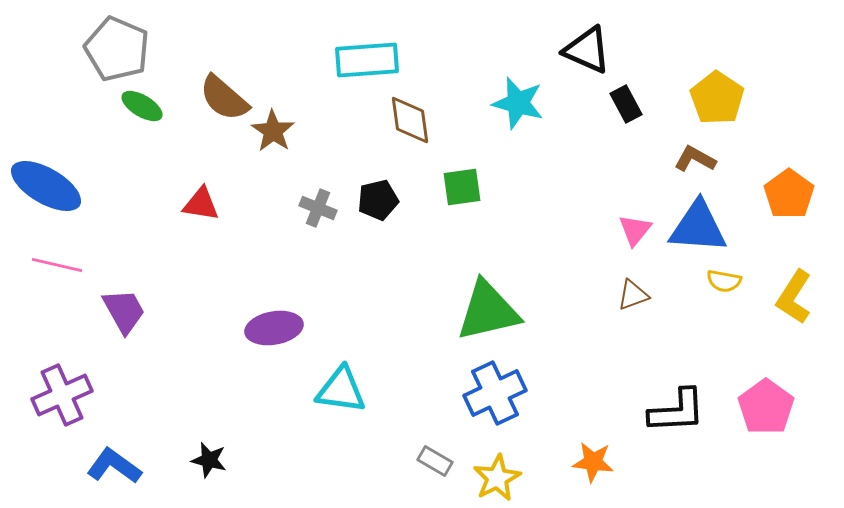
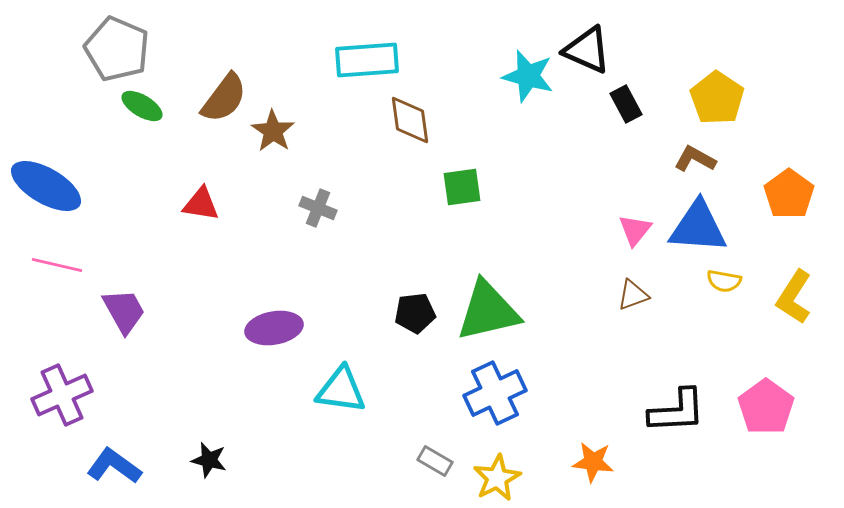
brown semicircle: rotated 94 degrees counterclockwise
cyan star: moved 10 px right, 27 px up
black pentagon: moved 37 px right, 113 px down; rotated 6 degrees clockwise
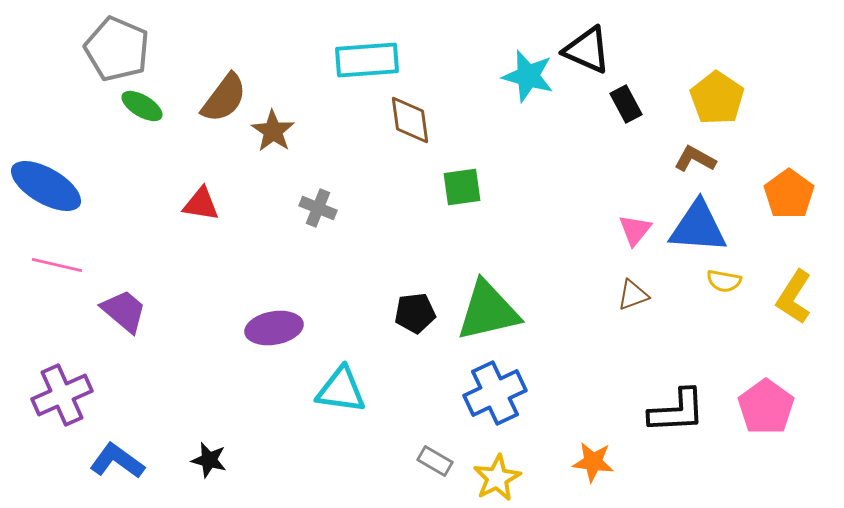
purple trapezoid: rotated 21 degrees counterclockwise
blue L-shape: moved 3 px right, 5 px up
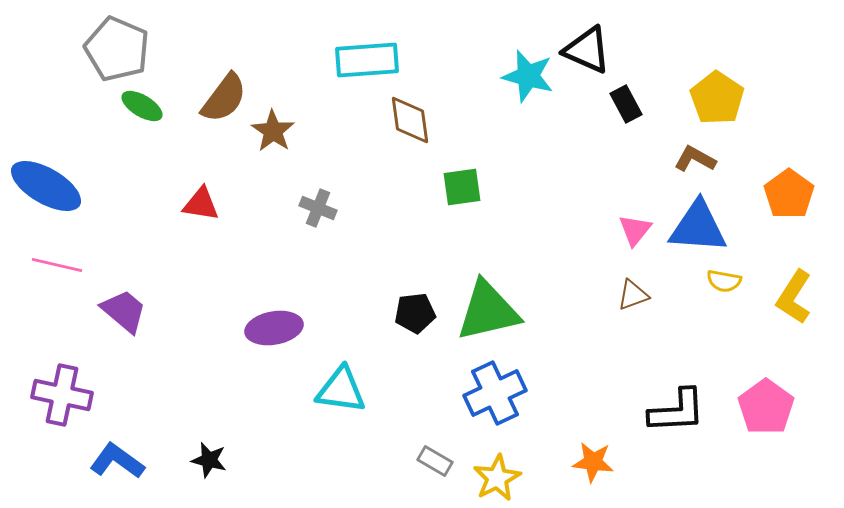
purple cross: rotated 36 degrees clockwise
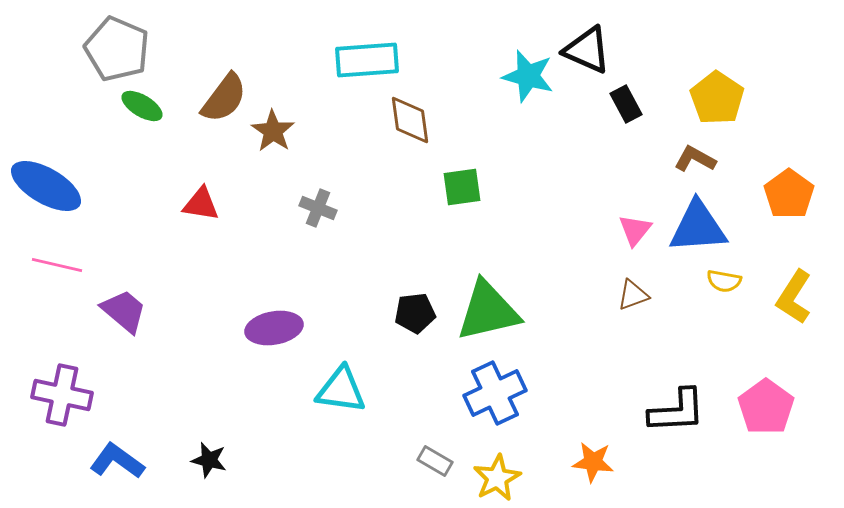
blue triangle: rotated 8 degrees counterclockwise
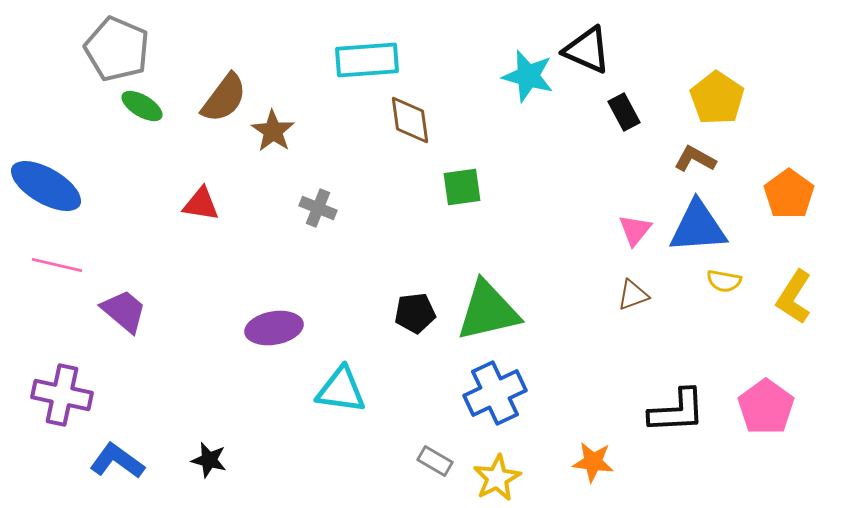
black rectangle: moved 2 px left, 8 px down
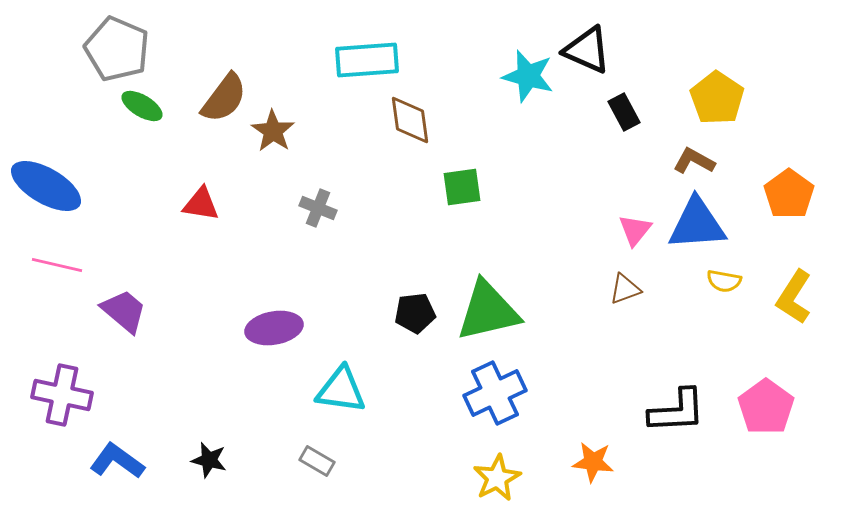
brown L-shape: moved 1 px left, 2 px down
blue triangle: moved 1 px left, 3 px up
brown triangle: moved 8 px left, 6 px up
gray rectangle: moved 118 px left
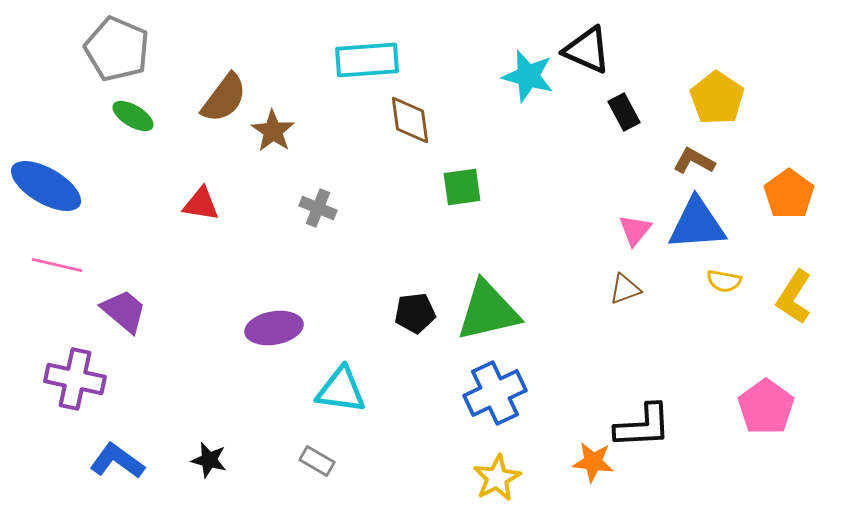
green ellipse: moved 9 px left, 10 px down
purple cross: moved 13 px right, 16 px up
black L-shape: moved 34 px left, 15 px down
